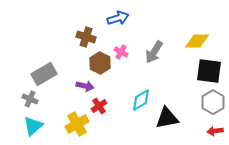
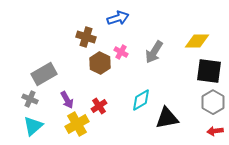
purple arrow: moved 18 px left, 14 px down; rotated 48 degrees clockwise
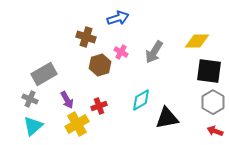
brown hexagon: moved 2 px down; rotated 15 degrees clockwise
red cross: rotated 14 degrees clockwise
red arrow: rotated 28 degrees clockwise
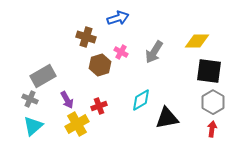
gray rectangle: moved 1 px left, 2 px down
red arrow: moved 3 px left, 2 px up; rotated 77 degrees clockwise
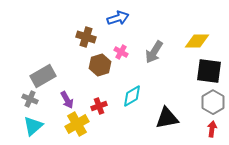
cyan diamond: moved 9 px left, 4 px up
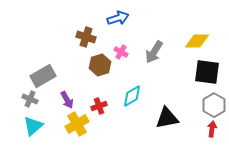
black square: moved 2 px left, 1 px down
gray hexagon: moved 1 px right, 3 px down
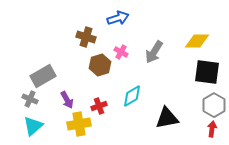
yellow cross: moved 2 px right; rotated 20 degrees clockwise
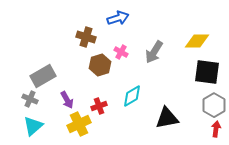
yellow cross: rotated 15 degrees counterclockwise
red arrow: moved 4 px right
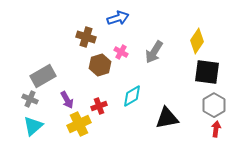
yellow diamond: rotated 55 degrees counterclockwise
